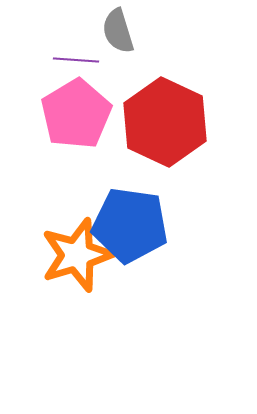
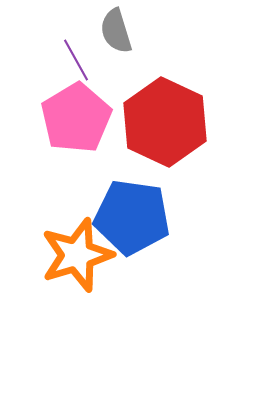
gray semicircle: moved 2 px left
purple line: rotated 57 degrees clockwise
pink pentagon: moved 4 px down
blue pentagon: moved 2 px right, 8 px up
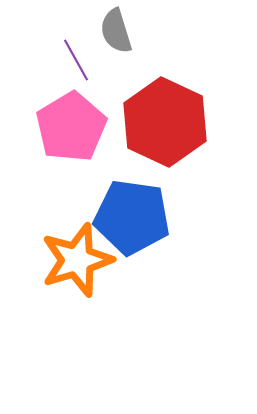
pink pentagon: moved 5 px left, 9 px down
orange star: moved 5 px down
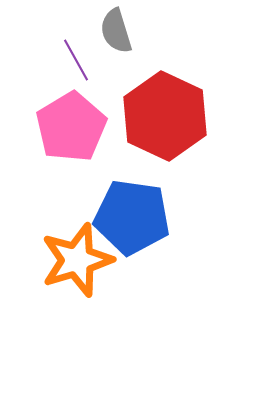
red hexagon: moved 6 px up
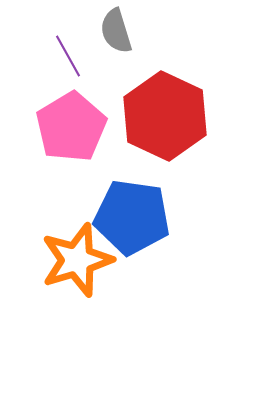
purple line: moved 8 px left, 4 px up
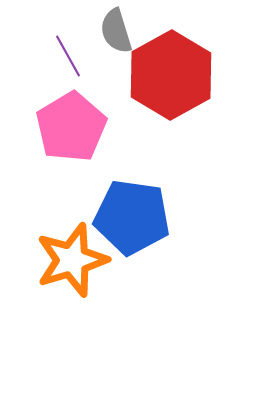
red hexagon: moved 6 px right, 41 px up; rotated 6 degrees clockwise
orange star: moved 5 px left
